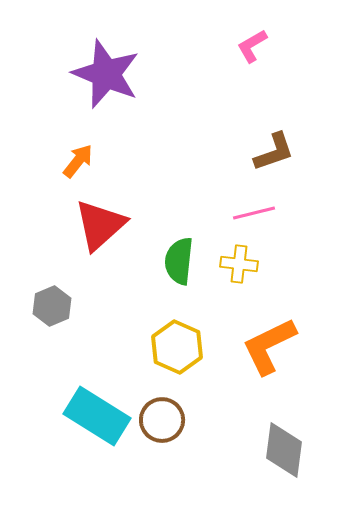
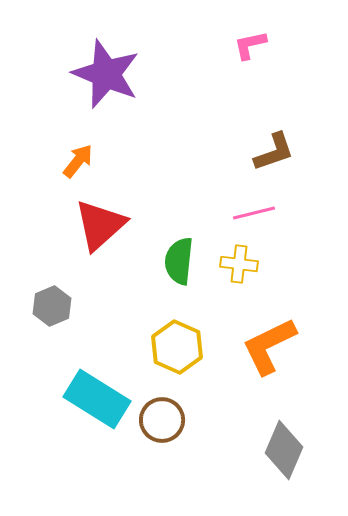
pink L-shape: moved 2 px left, 1 px up; rotated 18 degrees clockwise
cyan rectangle: moved 17 px up
gray diamond: rotated 16 degrees clockwise
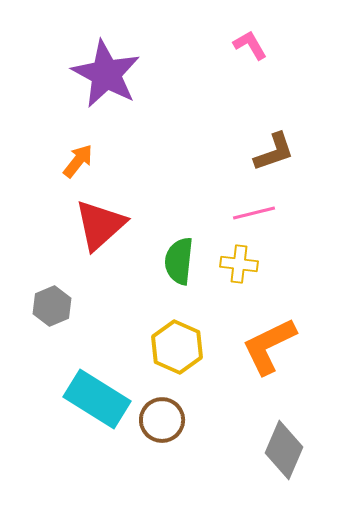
pink L-shape: rotated 72 degrees clockwise
purple star: rotated 6 degrees clockwise
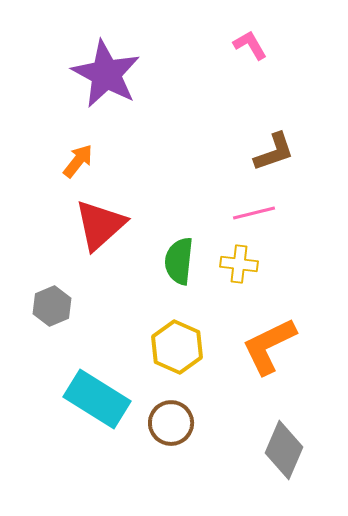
brown circle: moved 9 px right, 3 px down
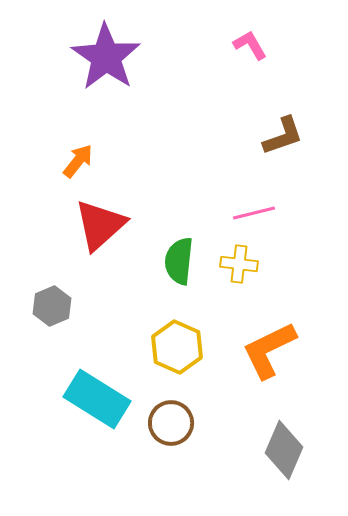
purple star: moved 17 px up; rotated 6 degrees clockwise
brown L-shape: moved 9 px right, 16 px up
orange L-shape: moved 4 px down
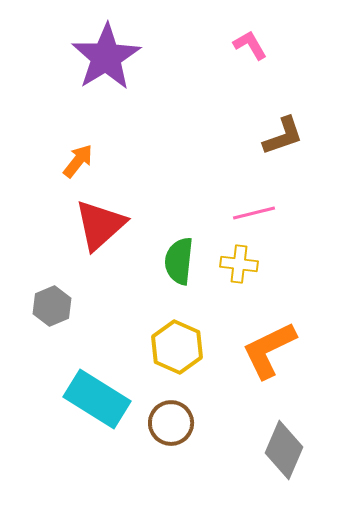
purple star: rotated 6 degrees clockwise
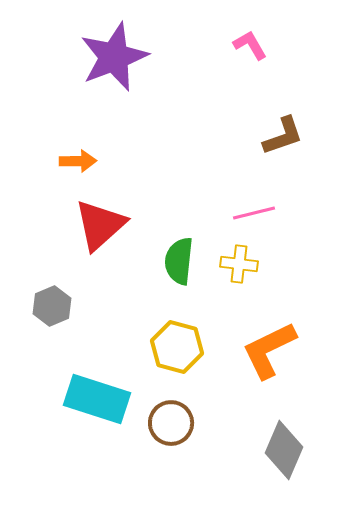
purple star: moved 8 px right; rotated 10 degrees clockwise
orange arrow: rotated 51 degrees clockwise
yellow hexagon: rotated 9 degrees counterclockwise
cyan rectangle: rotated 14 degrees counterclockwise
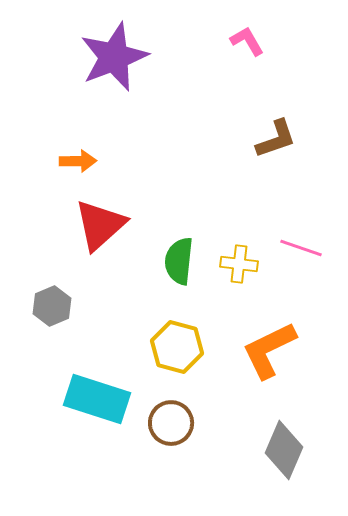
pink L-shape: moved 3 px left, 4 px up
brown L-shape: moved 7 px left, 3 px down
pink line: moved 47 px right, 35 px down; rotated 33 degrees clockwise
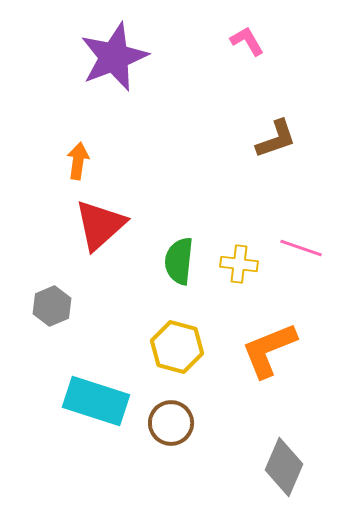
orange arrow: rotated 81 degrees counterclockwise
orange L-shape: rotated 4 degrees clockwise
cyan rectangle: moved 1 px left, 2 px down
gray diamond: moved 17 px down
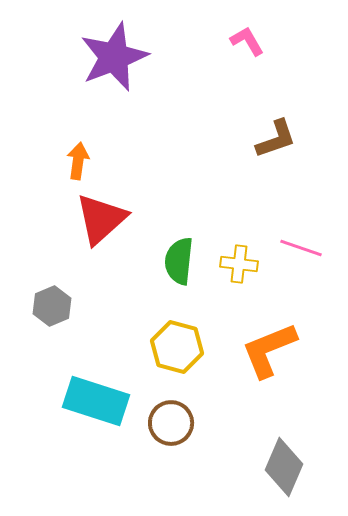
red triangle: moved 1 px right, 6 px up
